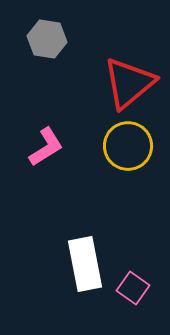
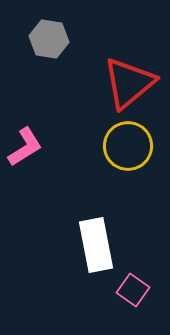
gray hexagon: moved 2 px right
pink L-shape: moved 21 px left
white rectangle: moved 11 px right, 19 px up
pink square: moved 2 px down
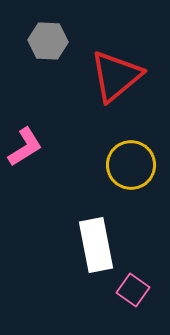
gray hexagon: moved 1 px left, 2 px down; rotated 6 degrees counterclockwise
red triangle: moved 13 px left, 7 px up
yellow circle: moved 3 px right, 19 px down
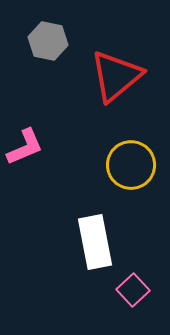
gray hexagon: rotated 9 degrees clockwise
pink L-shape: rotated 9 degrees clockwise
white rectangle: moved 1 px left, 3 px up
pink square: rotated 12 degrees clockwise
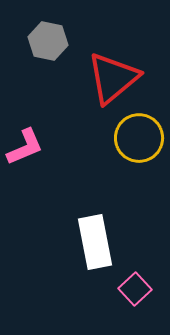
red triangle: moved 3 px left, 2 px down
yellow circle: moved 8 px right, 27 px up
pink square: moved 2 px right, 1 px up
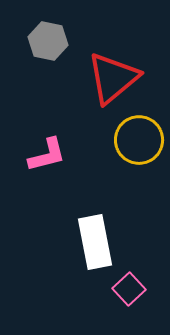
yellow circle: moved 2 px down
pink L-shape: moved 22 px right, 8 px down; rotated 9 degrees clockwise
pink square: moved 6 px left
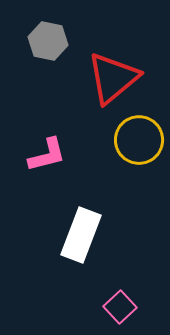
white rectangle: moved 14 px left, 7 px up; rotated 32 degrees clockwise
pink square: moved 9 px left, 18 px down
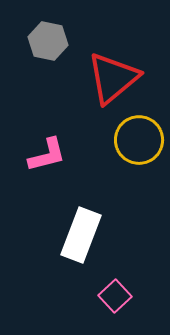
pink square: moved 5 px left, 11 px up
